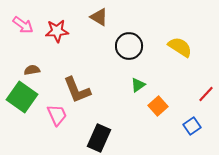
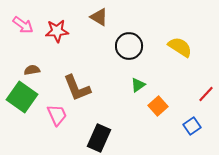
brown L-shape: moved 2 px up
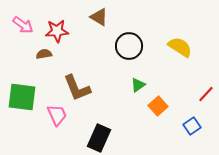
brown semicircle: moved 12 px right, 16 px up
green square: rotated 28 degrees counterclockwise
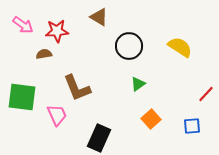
green triangle: moved 1 px up
orange square: moved 7 px left, 13 px down
blue square: rotated 30 degrees clockwise
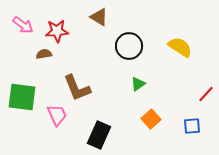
black rectangle: moved 3 px up
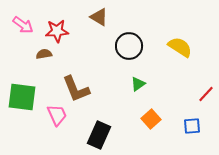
brown L-shape: moved 1 px left, 1 px down
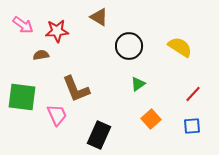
brown semicircle: moved 3 px left, 1 px down
red line: moved 13 px left
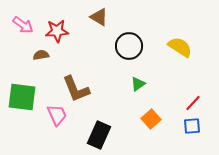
red line: moved 9 px down
